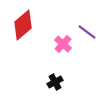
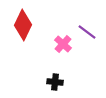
red diamond: rotated 24 degrees counterclockwise
black cross: rotated 35 degrees clockwise
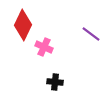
purple line: moved 4 px right, 2 px down
pink cross: moved 19 px left, 3 px down; rotated 18 degrees counterclockwise
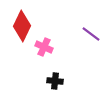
red diamond: moved 1 px left, 1 px down
black cross: moved 1 px up
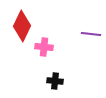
purple line: rotated 30 degrees counterclockwise
pink cross: rotated 18 degrees counterclockwise
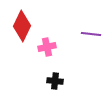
pink cross: moved 3 px right; rotated 18 degrees counterclockwise
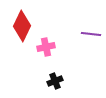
pink cross: moved 1 px left
black cross: rotated 28 degrees counterclockwise
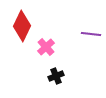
pink cross: rotated 30 degrees counterclockwise
black cross: moved 1 px right, 5 px up
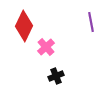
red diamond: moved 2 px right
purple line: moved 12 px up; rotated 72 degrees clockwise
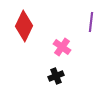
purple line: rotated 18 degrees clockwise
pink cross: moved 16 px right; rotated 12 degrees counterclockwise
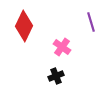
purple line: rotated 24 degrees counterclockwise
